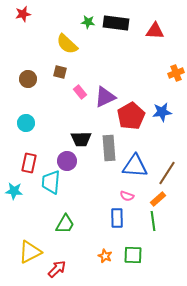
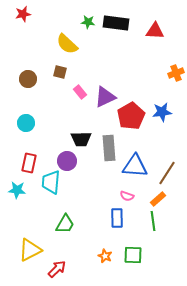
cyan star: moved 3 px right, 1 px up
yellow triangle: moved 2 px up
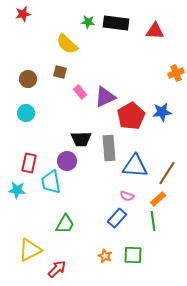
cyan circle: moved 10 px up
cyan trapezoid: rotated 15 degrees counterclockwise
blue rectangle: rotated 42 degrees clockwise
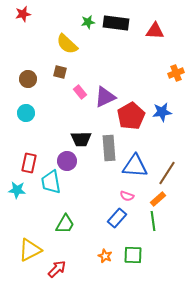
green star: rotated 16 degrees counterclockwise
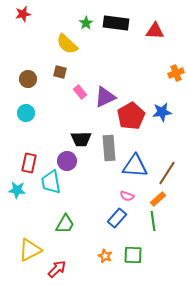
green star: moved 2 px left, 1 px down; rotated 24 degrees counterclockwise
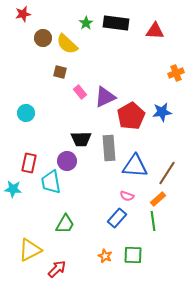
brown circle: moved 15 px right, 41 px up
cyan star: moved 4 px left, 1 px up
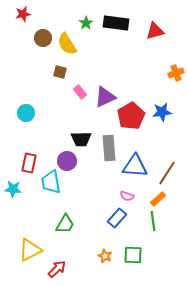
red triangle: rotated 18 degrees counterclockwise
yellow semicircle: rotated 15 degrees clockwise
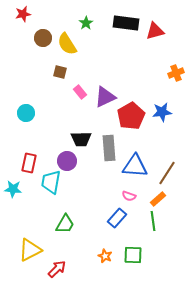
black rectangle: moved 10 px right
cyan trapezoid: rotated 20 degrees clockwise
pink semicircle: moved 2 px right
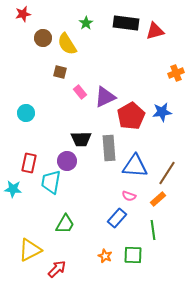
green line: moved 9 px down
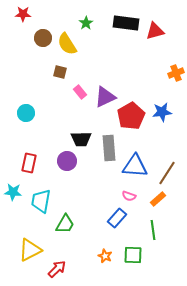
red star: rotated 14 degrees clockwise
cyan trapezoid: moved 10 px left, 19 px down
cyan star: moved 3 px down
